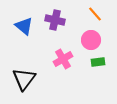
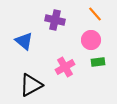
blue triangle: moved 15 px down
pink cross: moved 2 px right, 8 px down
black triangle: moved 7 px right, 6 px down; rotated 25 degrees clockwise
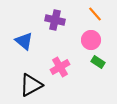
green rectangle: rotated 40 degrees clockwise
pink cross: moved 5 px left
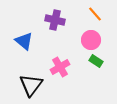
green rectangle: moved 2 px left, 1 px up
black triangle: rotated 25 degrees counterclockwise
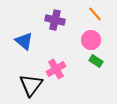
pink cross: moved 4 px left, 2 px down
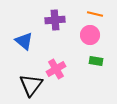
orange line: rotated 35 degrees counterclockwise
purple cross: rotated 18 degrees counterclockwise
pink circle: moved 1 px left, 5 px up
green rectangle: rotated 24 degrees counterclockwise
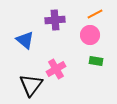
orange line: rotated 42 degrees counterclockwise
blue triangle: moved 1 px right, 1 px up
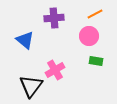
purple cross: moved 1 px left, 2 px up
pink circle: moved 1 px left, 1 px down
pink cross: moved 1 px left, 1 px down
black triangle: moved 1 px down
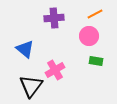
blue triangle: moved 9 px down
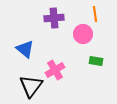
orange line: rotated 70 degrees counterclockwise
pink circle: moved 6 px left, 2 px up
